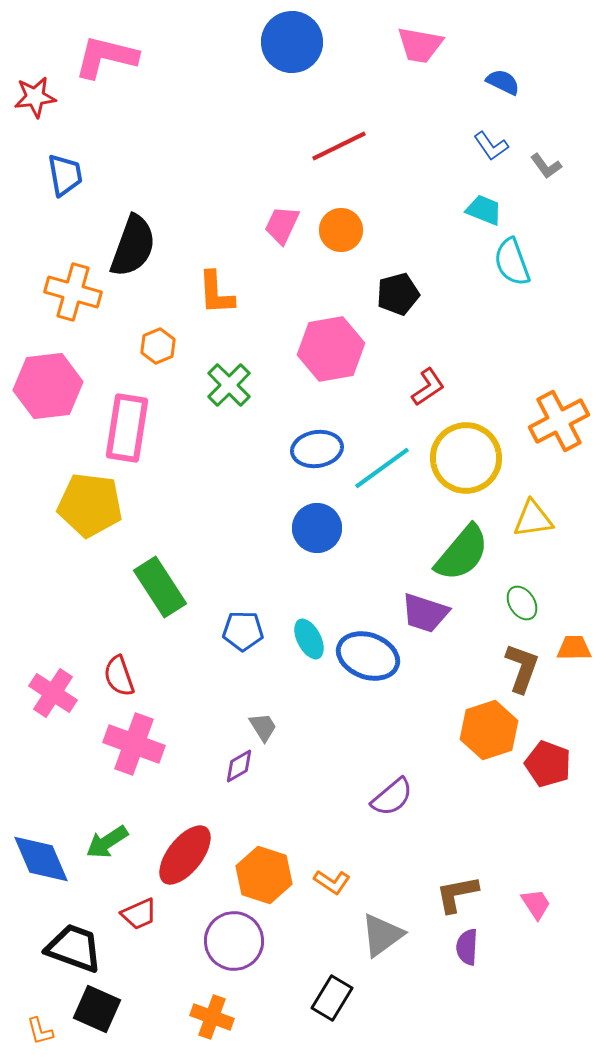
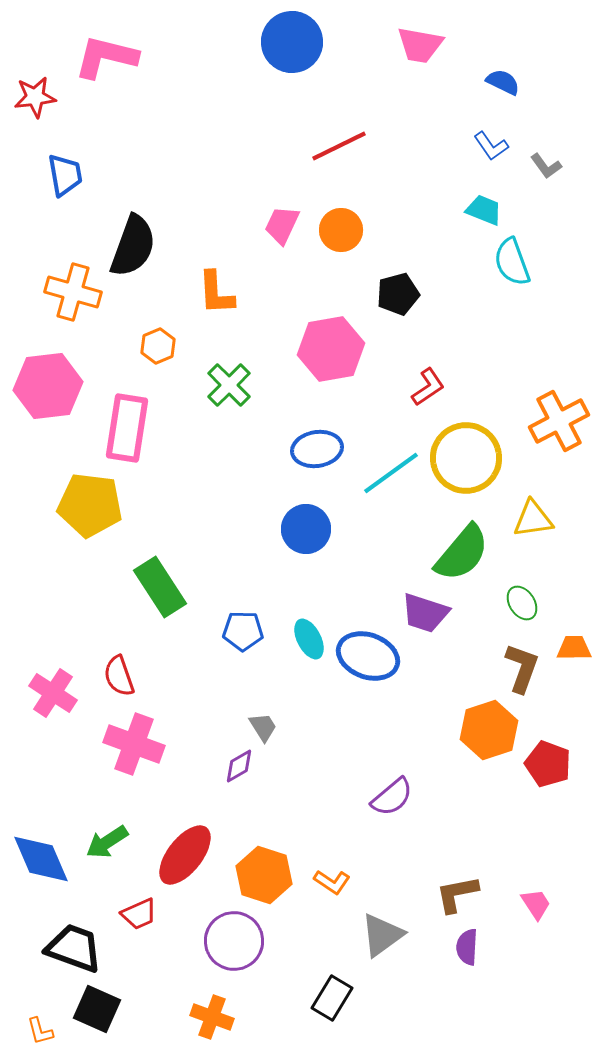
cyan line at (382, 468): moved 9 px right, 5 px down
blue circle at (317, 528): moved 11 px left, 1 px down
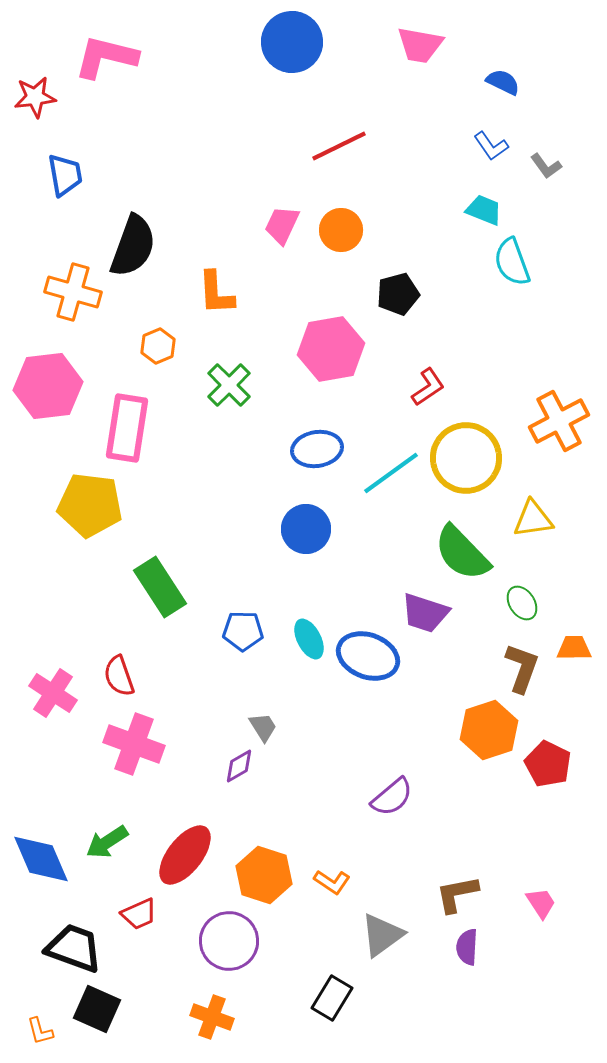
green semicircle at (462, 553): rotated 96 degrees clockwise
red pentagon at (548, 764): rotated 6 degrees clockwise
pink trapezoid at (536, 904): moved 5 px right, 1 px up
purple circle at (234, 941): moved 5 px left
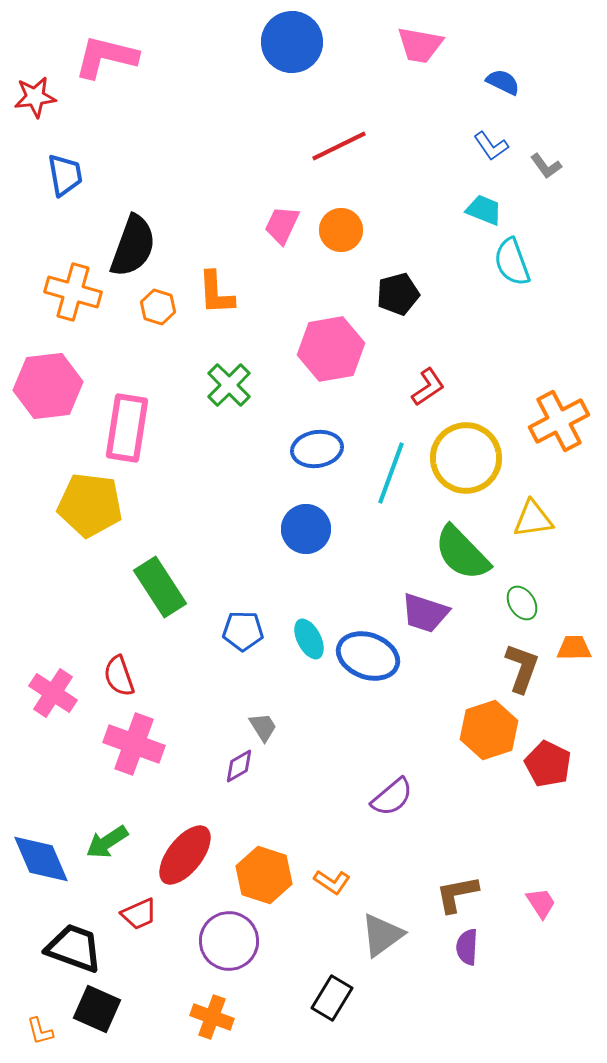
orange hexagon at (158, 346): moved 39 px up; rotated 20 degrees counterclockwise
cyan line at (391, 473): rotated 34 degrees counterclockwise
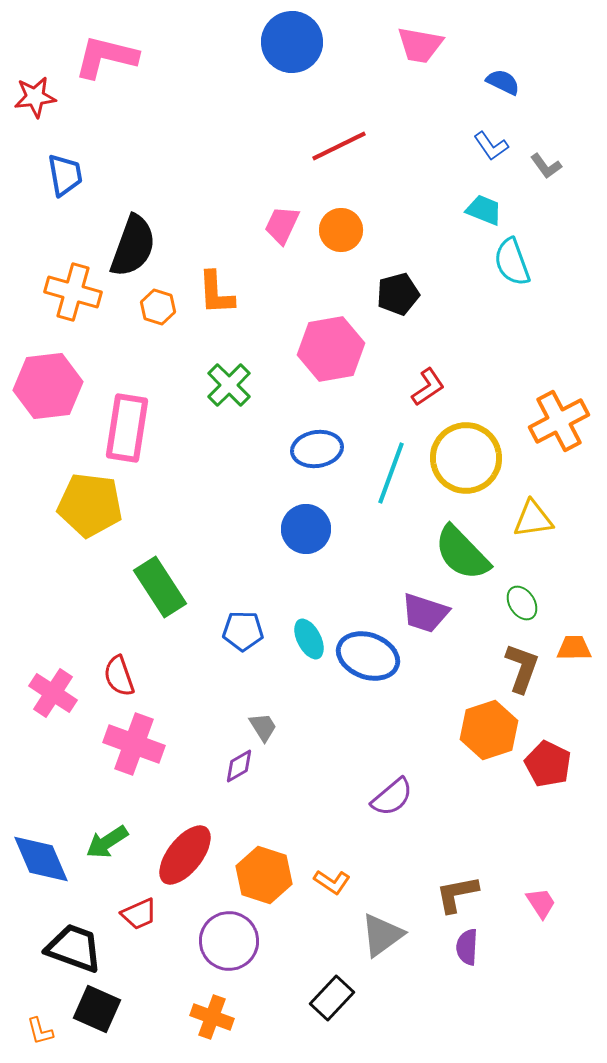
black rectangle at (332, 998): rotated 12 degrees clockwise
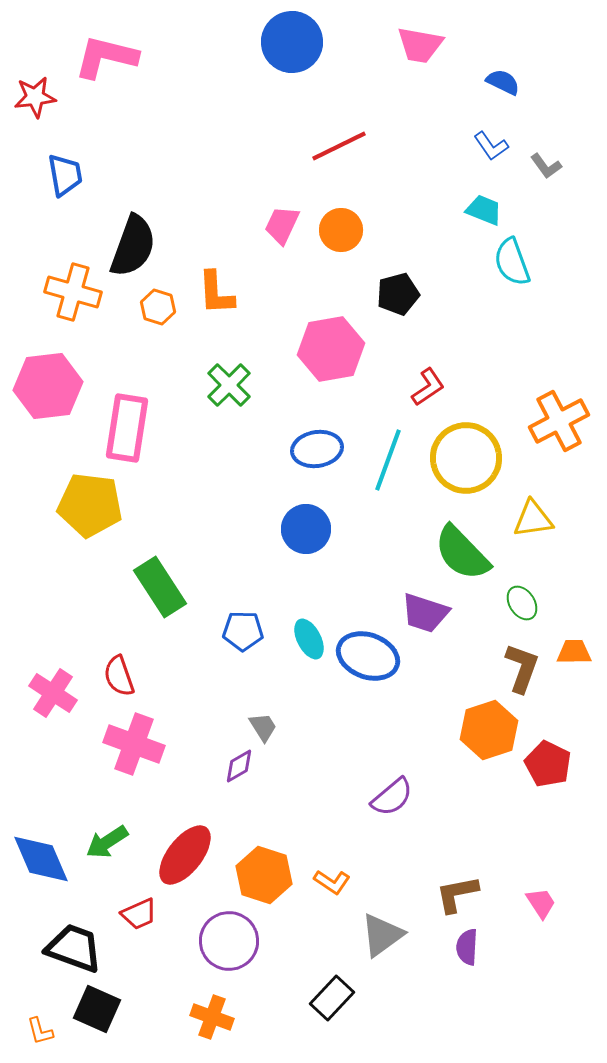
cyan line at (391, 473): moved 3 px left, 13 px up
orange trapezoid at (574, 648): moved 4 px down
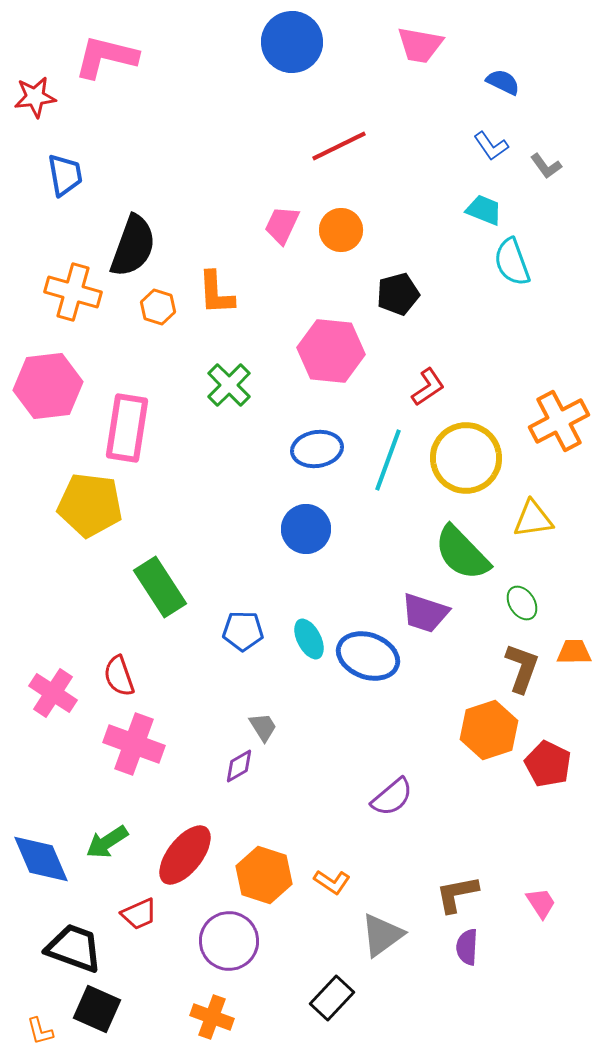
pink hexagon at (331, 349): moved 2 px down; rotated 16 degrees clockwise
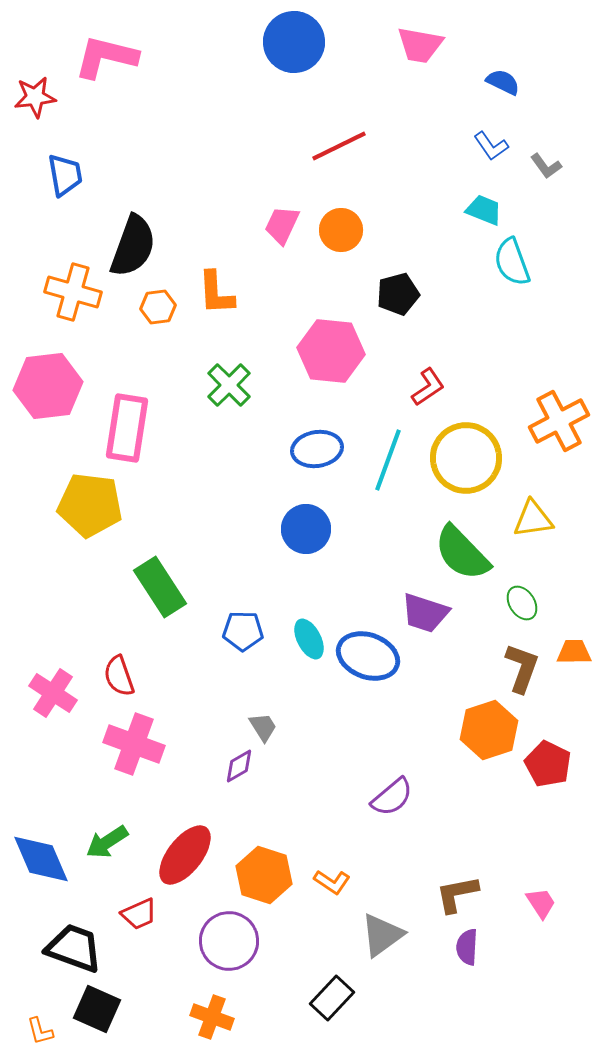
blue circle at (292, 42): moved 2 px right
orange hexagon at (158, 307): rotated 24 degrees counterclockwise
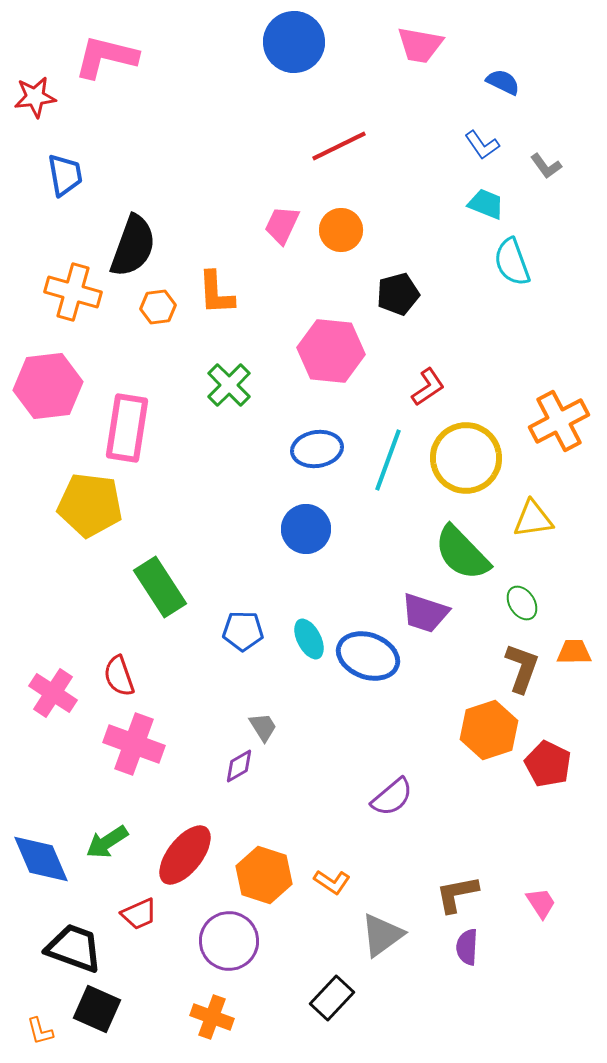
blue L-shape at (491, 146): moved 9 px left, 1 px up
cyan trapezoid at (484, 210): moved 2 px right, 6 px up
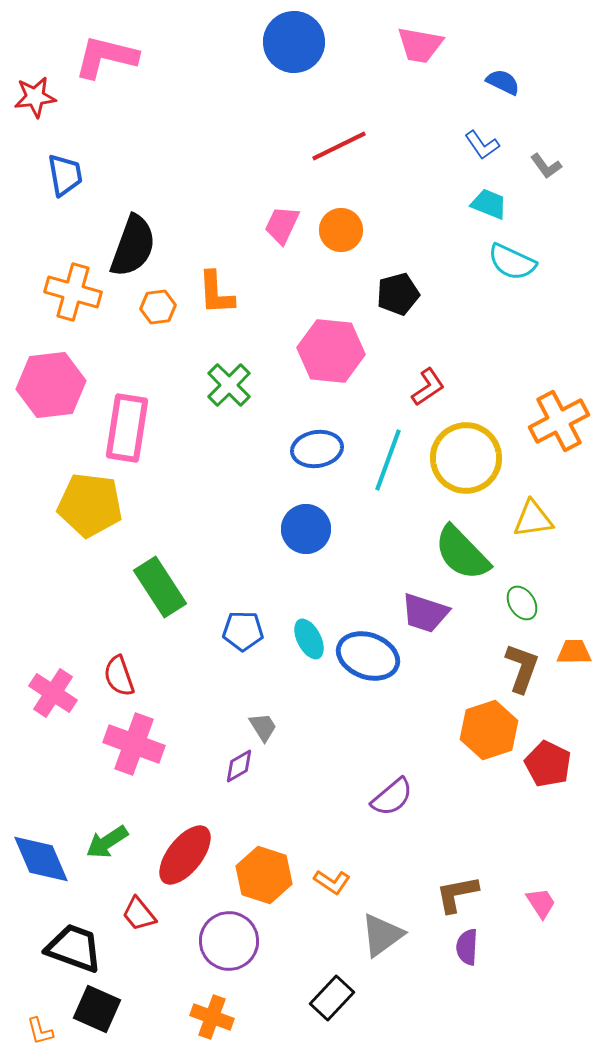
cyan trapezoid at (486, 204): moved 3 px right
cyan semicircle at (512, 262): rotated 45 degrees counterclockwise
pink hexagon at (48, 386): moved 3 px right, 1 px up
red trapezoid at (139, 914): rotated 75 degrees clockwise
